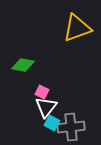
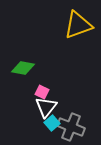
yellow triangle: moved 1 px right, 3 px up
green diamond: moved 3 px down
cyan square: rotated 21 degrees clockwise
gray cross: rotated 28 degrees clockwise
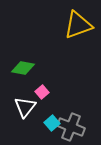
pink square: rotated 24 degrees clockwise
white triangle: moved 21 px left
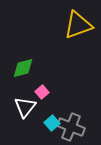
green diamond: rotated 25 degrees counterclockwise
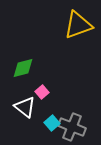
white triangle: rotated 30 degrees counterclockwise
gray cross: moved 1 px right
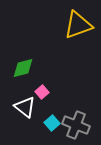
gray cross: moved 4 px right, 2 px up
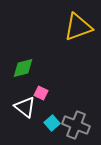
yellow triangle: moved 2 px down
pink square: moved 1 px left, 1 px down; rotated 24 degrees counterclockwise
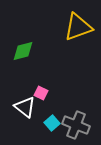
green diamond: moved 17 px up
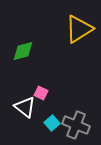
yellow triangle: moved 1 px right, 2 px down; rotated 12 degrees counterclockwise
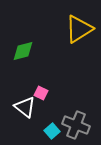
cyan square: moved 8 px down
